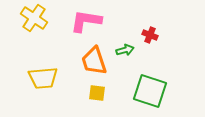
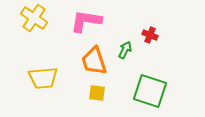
green arrow: rotated 48 degrees counterclockwise
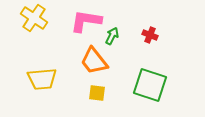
green arrow: moved 13 px left, 14 px up
orange trapezoid: rotated 20 degrees counterclockwise
yellow trapezoid: moved 1 px left, 1 px down
green square: moved 6 px up
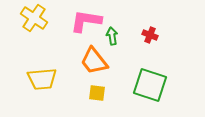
green arrow: rotated 36 degrees counterclockwise
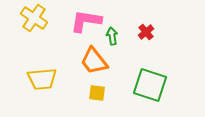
red cross: moved 4 px left, 3 px up; rotated 28 degrees clockwise
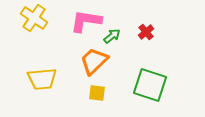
green arrow: rotated 60 degrees clockwise
orange trapezoid: rotated 84 degrees clockwise
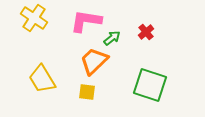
green arrow: moved 2 px down
yellow trapezoid: rotated 64 degrees clockwise
yellow square: moved 10 px left, 1 px up
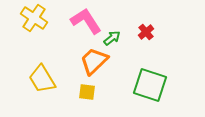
pink L-shape: rotated 48 degrees clockwise
